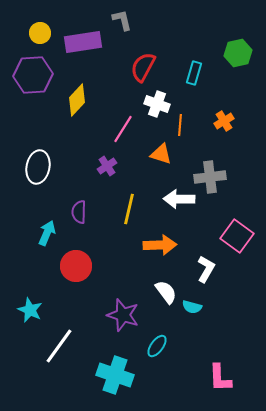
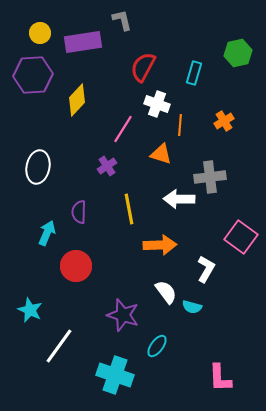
yellow line: rotated 24 degrees counterclockwise
pink square: moved 4 px right, 1 px down
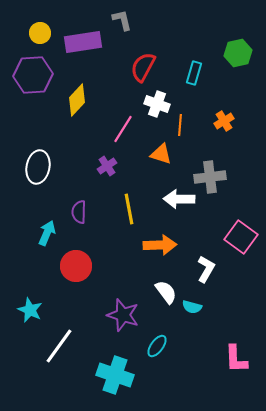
pink L-shape: moved 16 px right, 19 px up
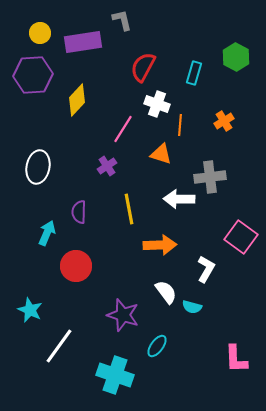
green hexagon: moved 2 px left, 4 px down; rotated 20 degrees counterclockwise
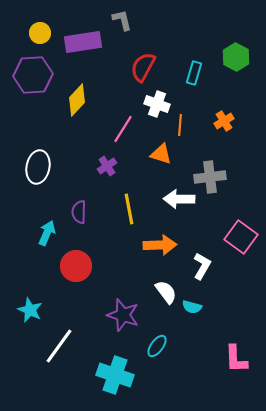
white L-shape: moved 4 px left, 3 px up
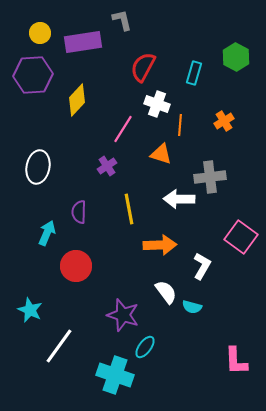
cyan ellipse: moved 12 px left, 1 px down
pink L-shape: moved 2 px down
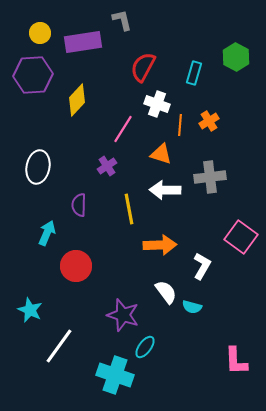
orange cross: moved 15 px left
white arrow: moved 14 px left, 9 px up
purple semicircle: moved 7 px up
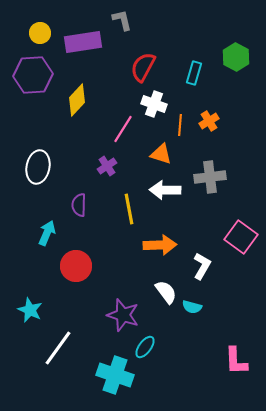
white cross: moved 3 px left
white line: moved 1 px left, 2 px down
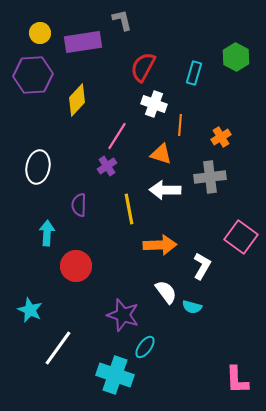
orange cross: moved 12 px right, 16 px down
pink line: moved 6 px left, 7 px down
cyan arrow: rotated 20 degrees counterclockwise
pink L-shape: moved 1 px right, 19 px down
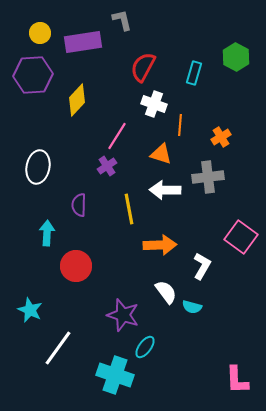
gray cross: moved 2 px left
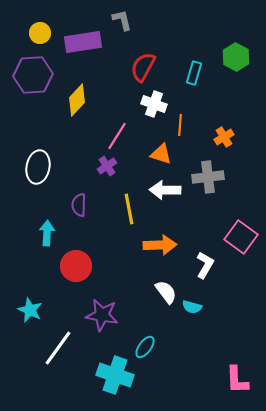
orange cross: moved 3 px right
white L-shape: moved 3 px right, 1 px up
purple star: moved 21 px left; rotated 8 degrees counterclockwise
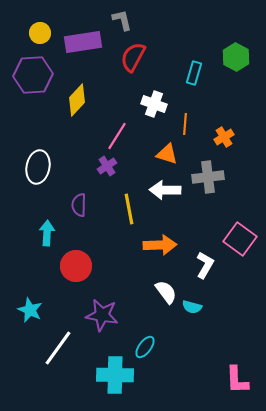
red semicircle: moved 10 px left, 10 px up
orange line: moved 5 px right, 1 px up
orange triangle: moved 6 px right
pink square: moved 1 px left, 2 px down
cyan cross: rotated 18 degrees counterclockwise
